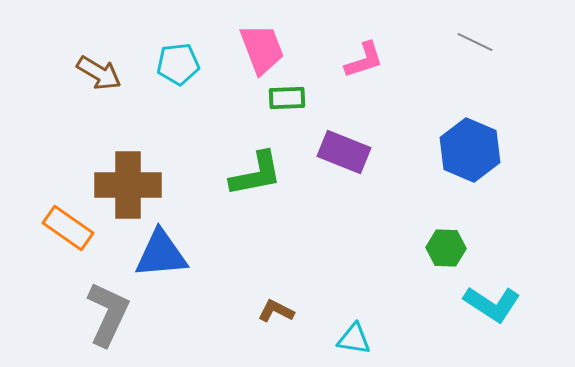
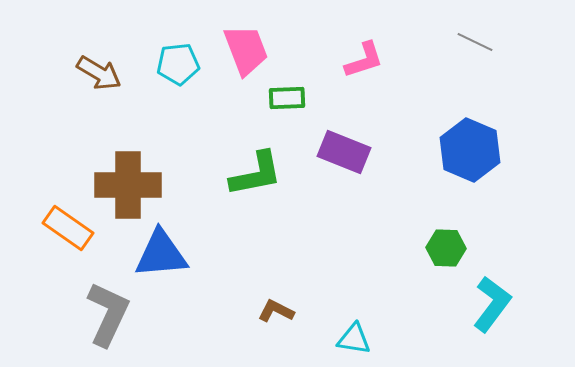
pink trapezoid: moved 16 px left, 1 px down
cyan L-shape: rotated 86 degrees counterclockwise
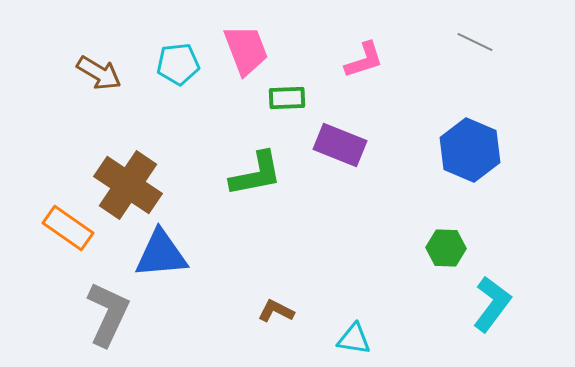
purple rectangle: moved 4 px left, 7 px up
brown cross: rotated 34 degrees clockwise
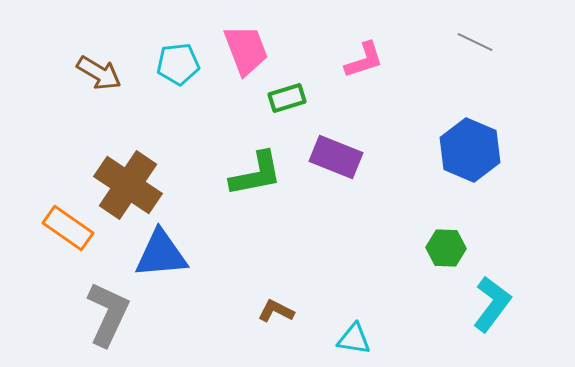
green rectangle: rotated 15 degrees counterclockwise
purple rectangle: moved 4 px left, 12 px down
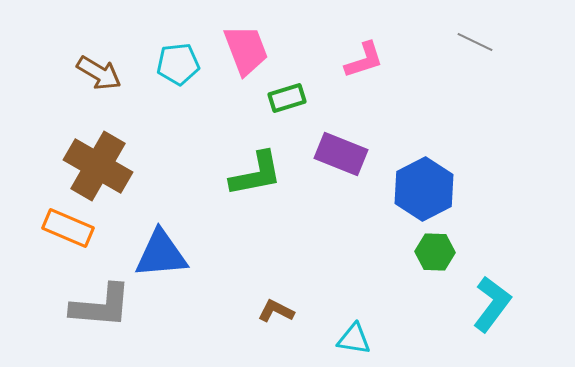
blue hexagon: moved 46 px left, 39 px down; rotated 10 degrees clockwise
purple rectangle: moved 5 px right, 3 px up
brown cross: moved 30 px left, 19 px up; rotated 4 degrees counterclockwise
orange rectangle: rotated 12 degrees counterclockwise
green hexagon: moved 11 px left, 4 px down
gray L-shape: moved 7 px left, 8 px up; rotated 70 degrees clockwise
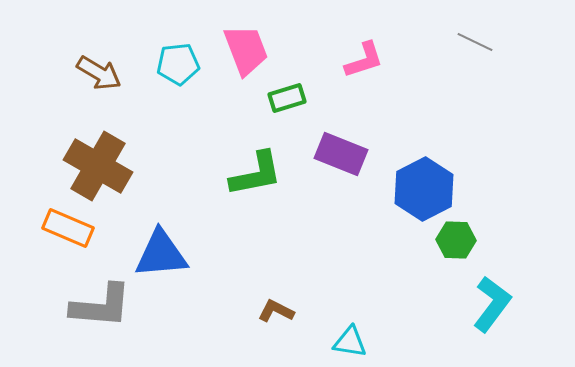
green hexagon: moved 21 px right, 12 px up
cyan triangle: moved 4 px left, 3 px down
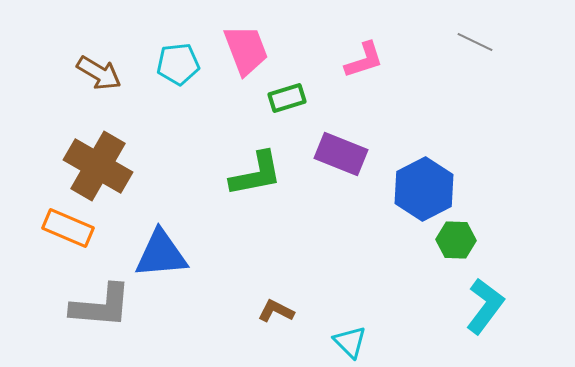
cyan L-shape: moved 7 px left, 2 px down
cyan triangle: rotated 36 degrees clockwise
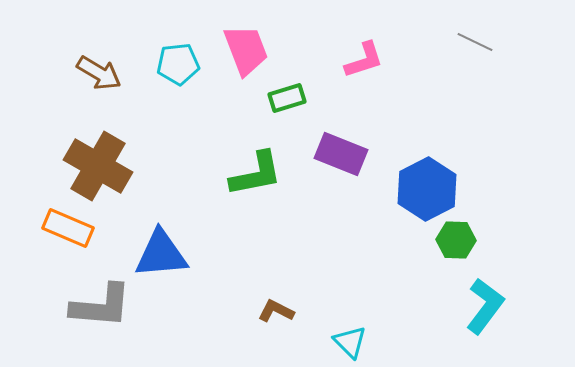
blue hexagon: moved 3 px right
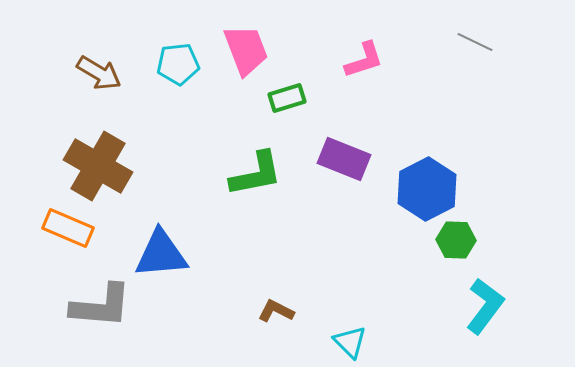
purple rectangle: moved 3 px right, 5 px down
